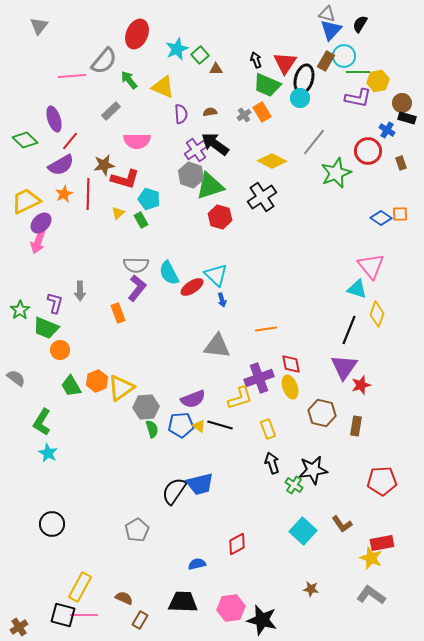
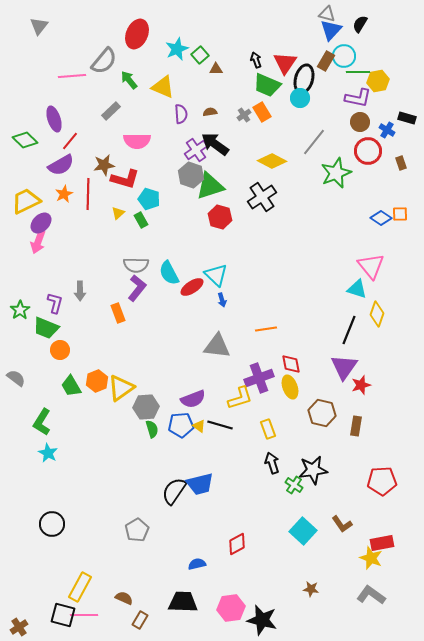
brown circle at (402, 103): moved 42 px left, 19 px down
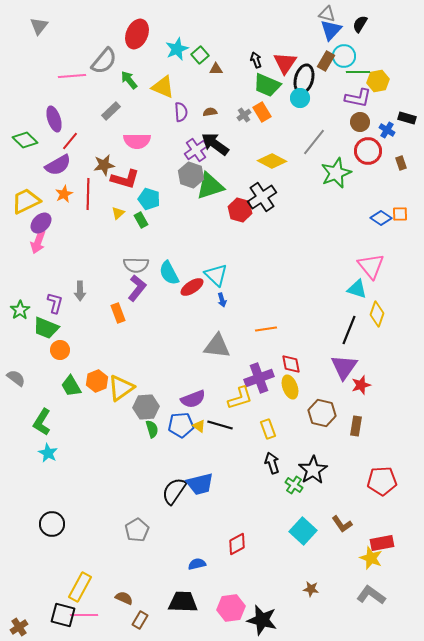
purple semicircle at (181, 114): moved 2 px up
purple semicircle at (61, 165): moved 3 px left
red hexagon at (220, 217): moved 20 px right, 7 px up
black star at (313, 470): rotated 24 degrees counterclockwise
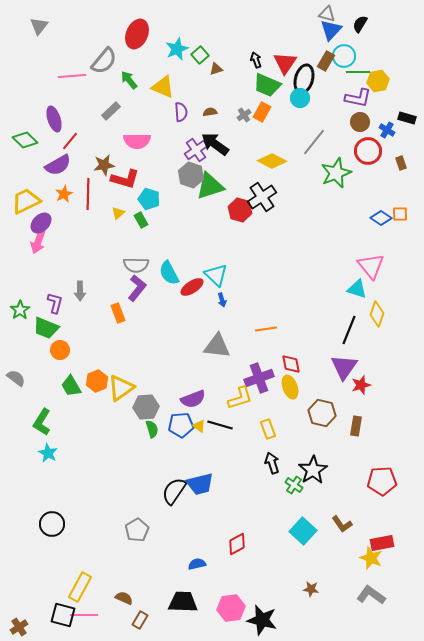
brown triangle at (216, 69): rotated 16 degrees counterclockwise
orange rectangle at (262, 112): rotated 60 degrees clockwise
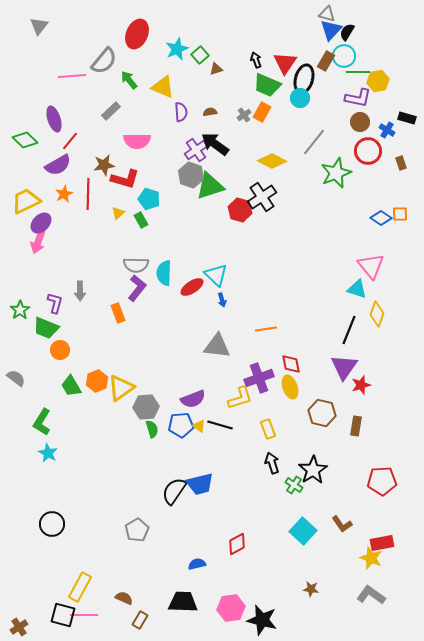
black semicircle at (360, 24): moved 13 px left, 8 px down
cyan semicircle at (169, 273): moved 5 px left; rotated 30 degrees clockwise
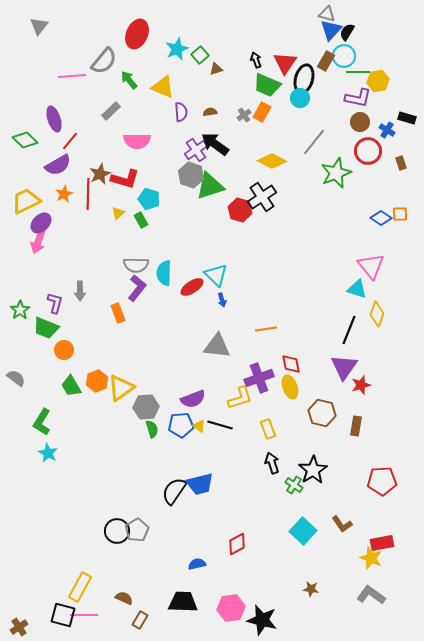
brown star at (104, 165): moved 4 px left, 9 px down; rotated 15 degrees counterclockwise
orange circle at (60, 350): moved 4 px right
black circle at (52, 524): moved 65 px right, 7 px down
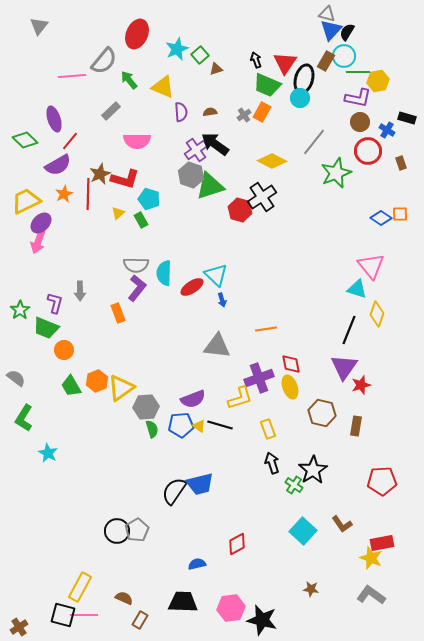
green L-shape at (42, 422): moved 18 px left, 4 px up
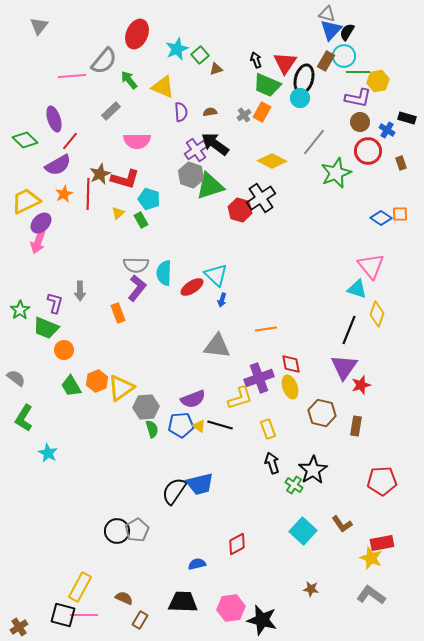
black cross at (262, 197): moved 1 px left, 1 px down
blue arrow at (222, 300): rotated 32 degrees clockwise
